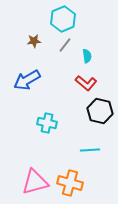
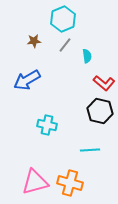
red L-shape: moved 18 px right
cyan cross: moved 2 px down
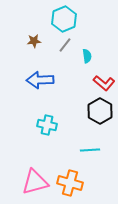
cyan hexagon: moved 1 px right
blue arrow: moved 13 px right; rotated 28 degrees clockwise
black hexagon: rotated 15 degrees clockwise
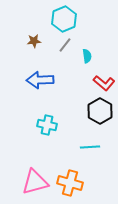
cyan line: moved 3 px up
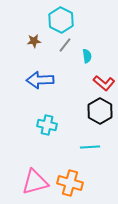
cyan hexagon: moved 3 px left, 1 px down; rotated 10 degrees counterclockwise
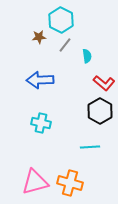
brown star: moved 5 px right, 4 px up
cyan cross: moved 6 px left, 2 px up
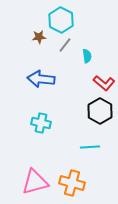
blue arrow: moved 1 px right, 1 px up; rotated 8 degrees clockwise
orange cross: moved 2 px right
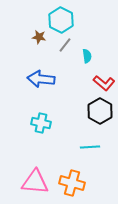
brown star: rotated 16 degrees clockwise
pink triangle: rotated 20 degrees clockwise
